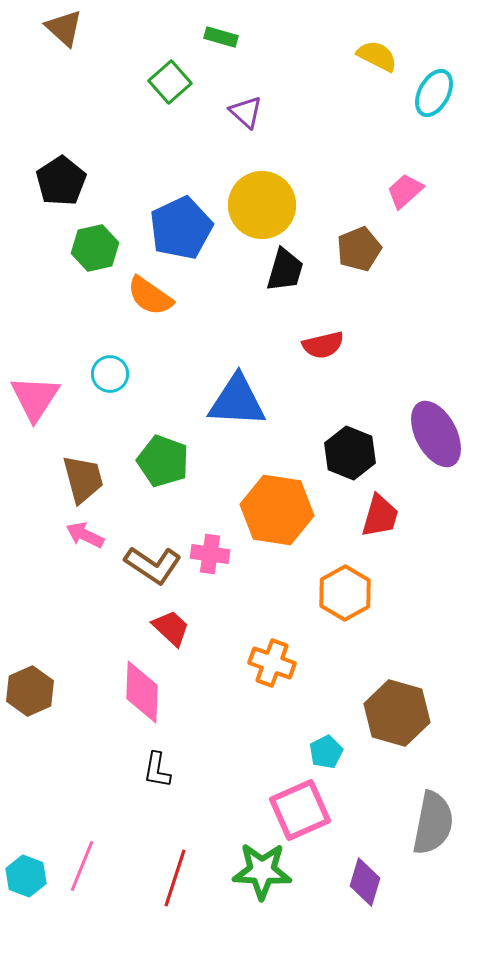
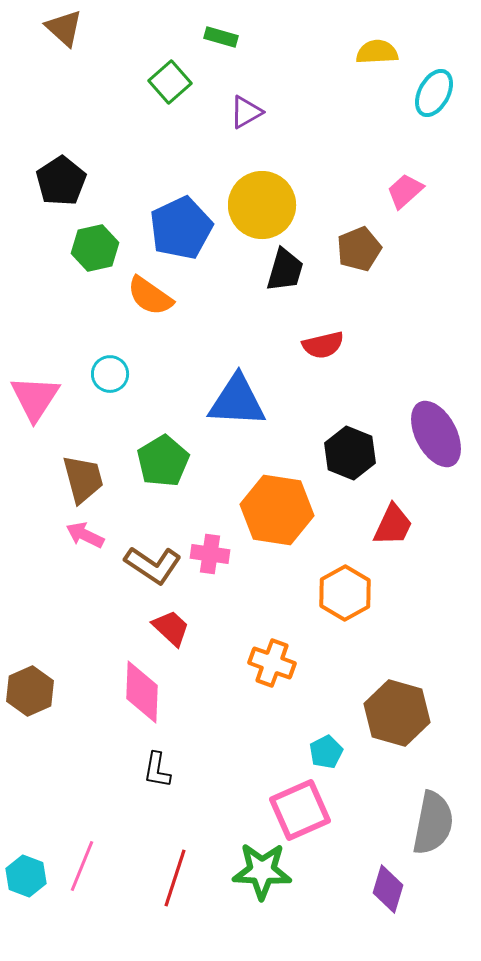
yellow semicircle at (377, 56): moved 4 px up; rotated 30 degrees counterclockwise
purple triangle at (246, 112): rotated 48 degrees clockwise
green pentagon at (163, 461): rotated 21 degrees clockwise
red trapezoid at (380, 516): moved 13 px right, 9 px down; rotated 9 degrees clockwise
purple diamond at (365, 882): moved 23 px right, 7 px down
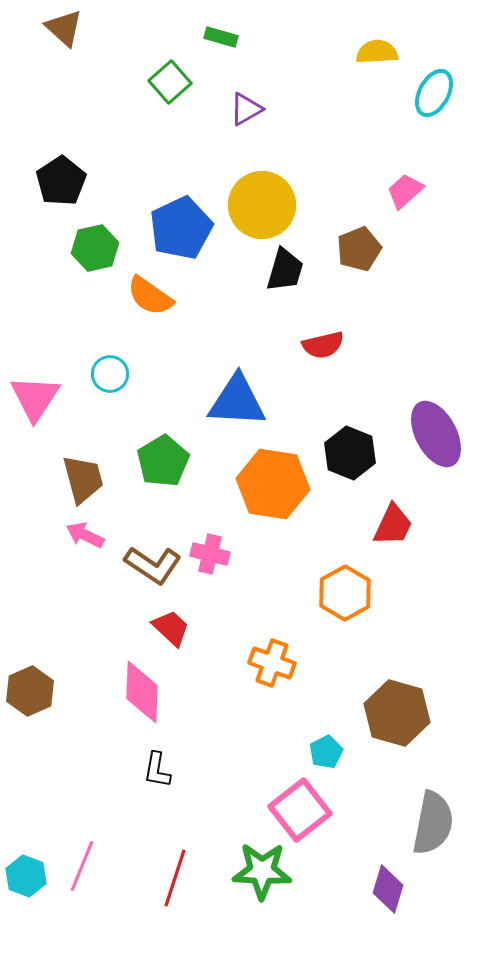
purple triangle at (246, 112): moved 3 px up
orange hexagon at (277, 510): moved 4 px left, 26 px up
pink cross at (210, 554): rotated 6 degrees clockwise
pink square at (300, 810): rotated 14 degrees counterclockwise
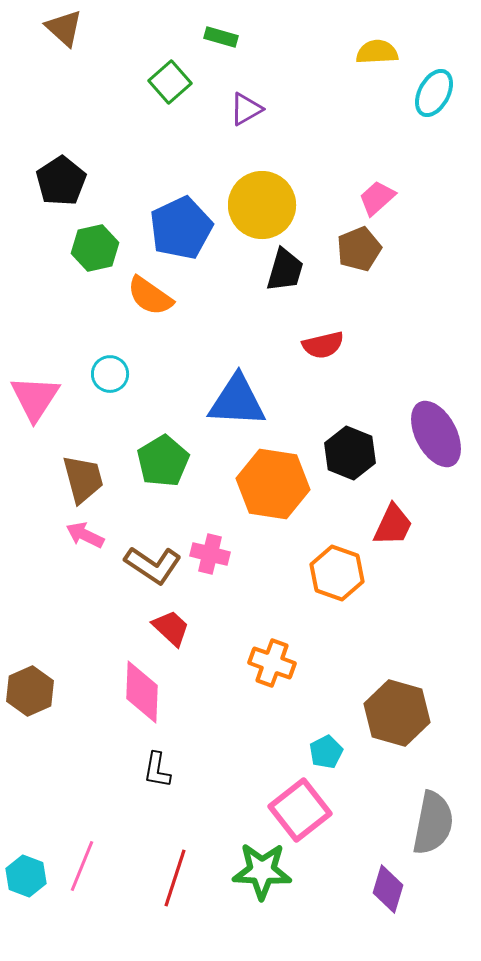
pink trapezoid at (405, 191): moved 28 px left, 7 px down
orange hexagon at (345, 593): moved 8 px left, 20 px up; rotated 12 degrees counterclockwise
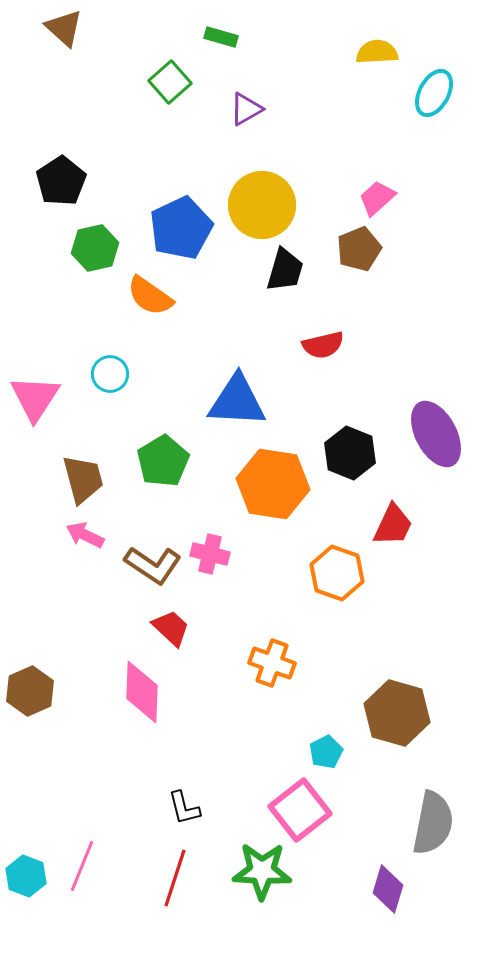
black L-shape at (157, 770): moved 27 px right, 38 px down; rotated 24 degrees counterclockwise
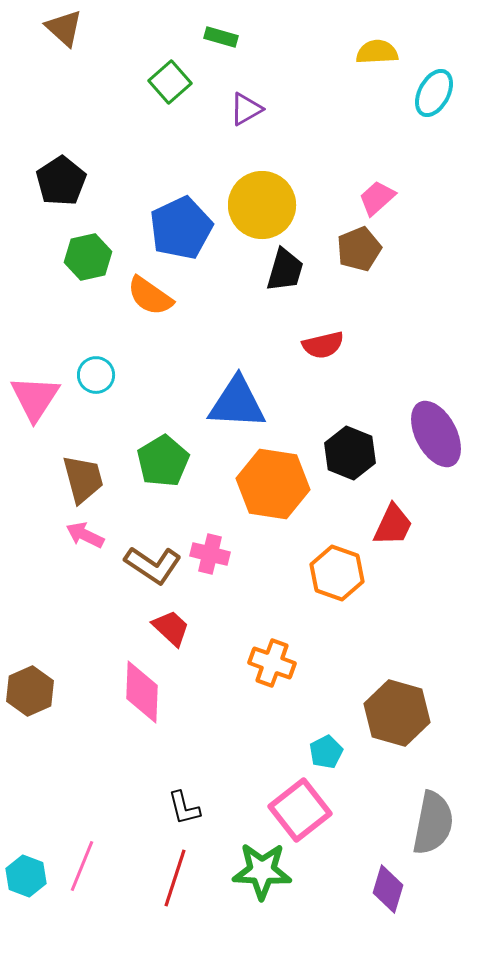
green hexagon at (95, 248): moved 7 px left, 9 px down
cyan circle at (110, 374): moved 14 px left, 1 px down
blue triangle at (237, 401): moved 2 px down
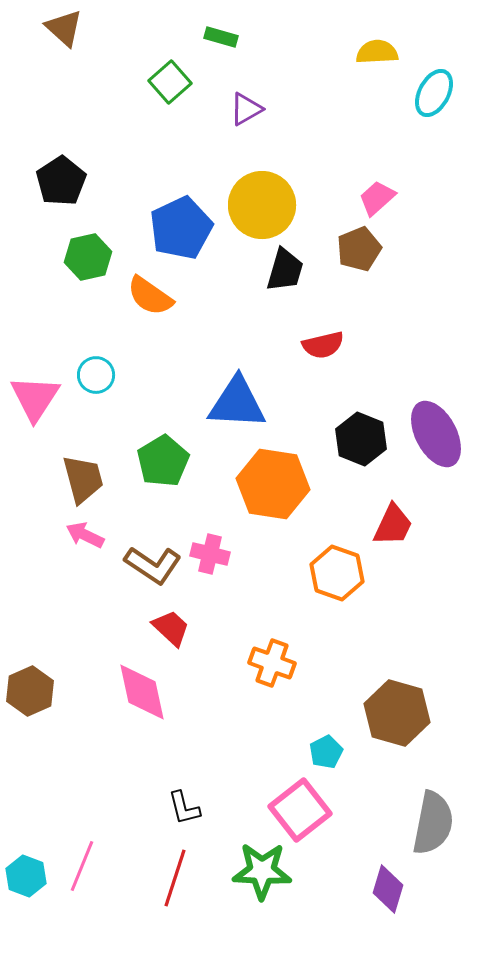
black hexagon at (350, 453): moved 11 px right, 14 px up
pink diamond at (142, 692): rotated 14 degrees counterclockwise
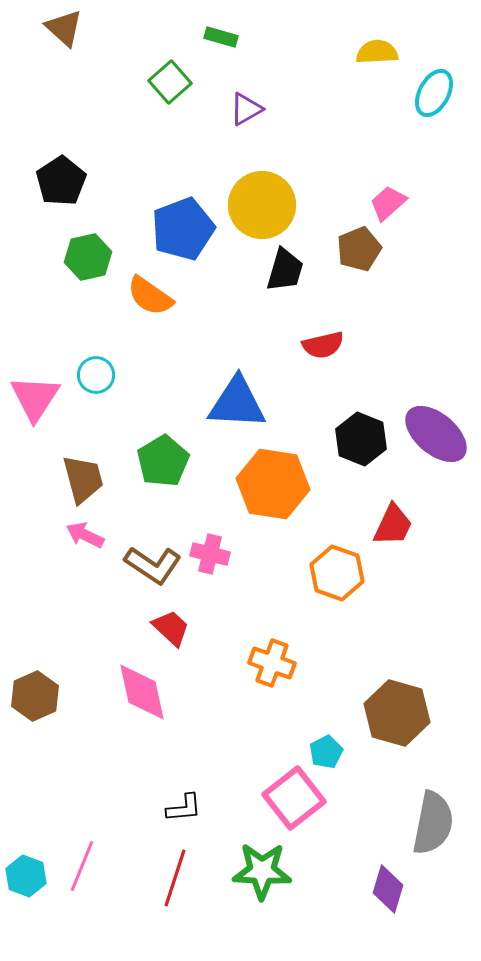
pink trapezoid at (377, 198): moved 11 px right, 5 px down
blue pentagon at (181, 228): moved 2 px right, 1 px down; rotated 4 degrees clockwise
purple ellipse at (436, 434): rotated 22 degrees counterclockwise
brown hexagon at (30, 691): moved 5 px right, 5 px down
black L-shape at (184, 808): rotated 81 degrees counterclockwise
pink square at (300, 810): moved 6 px left, 12 px up
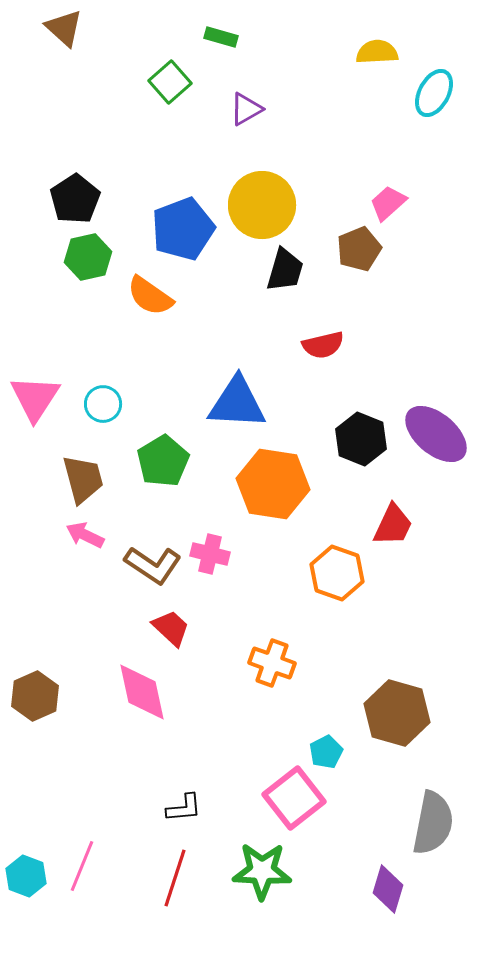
black pentagon at (61, 181): moved 14 px right, 18 px down
cyan circle at (96, 375): moved 7 px right, 29 px down
